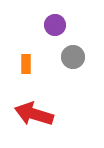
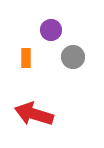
purple circle: moved 4 px left, 5 px down
orange rectangle: moved 6 px up
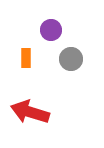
gray circle: moved 2 px left, 2 px down
red arrow: moved 4 px left, 2 px up
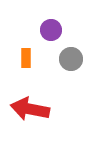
red arrow: moved 3 px up; rotated 6 degrees counterclockwise
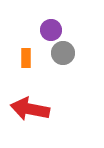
gray circle: moved 8 px left, 6 px up
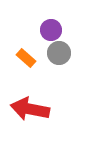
gray circle: moved 4 px left
orange rectangle: rotated 48 degrees counterclockwise
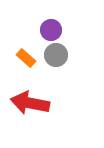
gray circle: moved 3 px left, 2 px down
red arrow: moved 6 px up
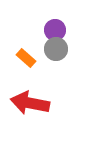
purple circle: moved 4 px right
gray circle: moved 6 px up
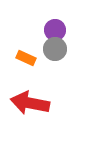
gray circle: moved 1 px left
orange rectangle: rotated 18 degrees counterclockwise
